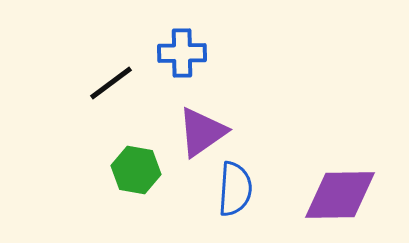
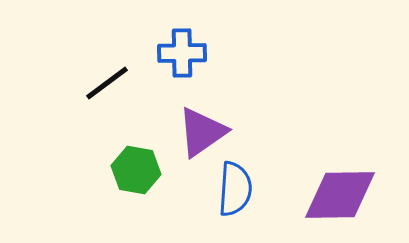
black line: moved 4 px left
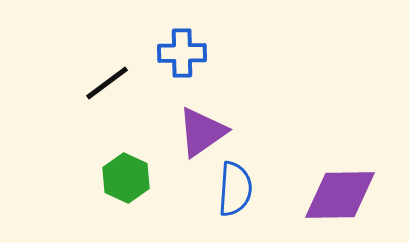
green hexagon: moved 10 px left, 8 px down; rotated 15 degrees clockwise
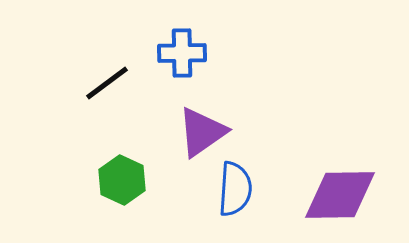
green hexagon: moved 4 px left, 2 px down
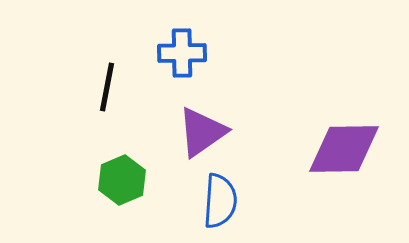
black line: moved 4 px down; rotated 42 degrees counterclockwise
green hexagon: rotated 12 degrees clockwise
blue semicircle: moved 15 px left, 12 px down
purple diamond: moved 4 px right, 46 px up
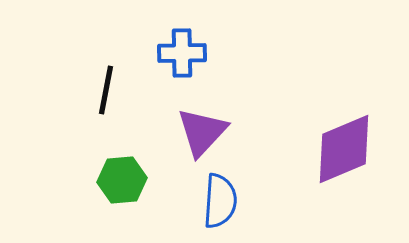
black line: moved 1 px left, 3 px down
purple triangle: rotated 12 degrees counterclockwise
purple diamond: rotated 22 degrees counterclockwise
green hexagon: rotated 18 degrees clockwise
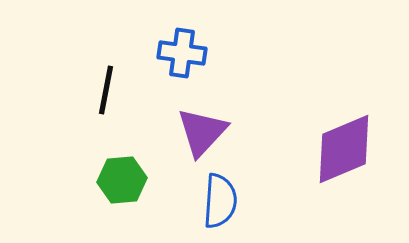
blue cross: rotated 9 degrees clockwise
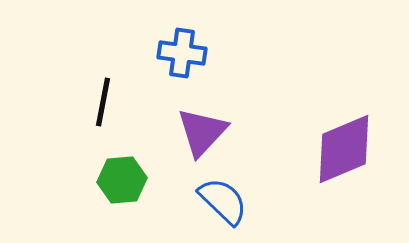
black line: moved 3 px left, 12 px down
blue semicircle: moved 3 px right; rotated 50 degrees counterclockwise
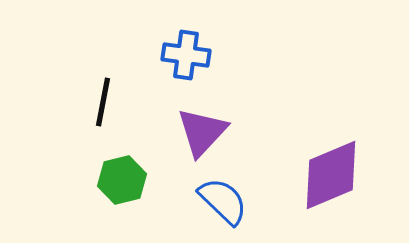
blue cross: moved 4 px right, 2 px down
purple diamond: moved 13 px left, 26 px down
green hexagon: rotated 9 degrees counterclockwise
